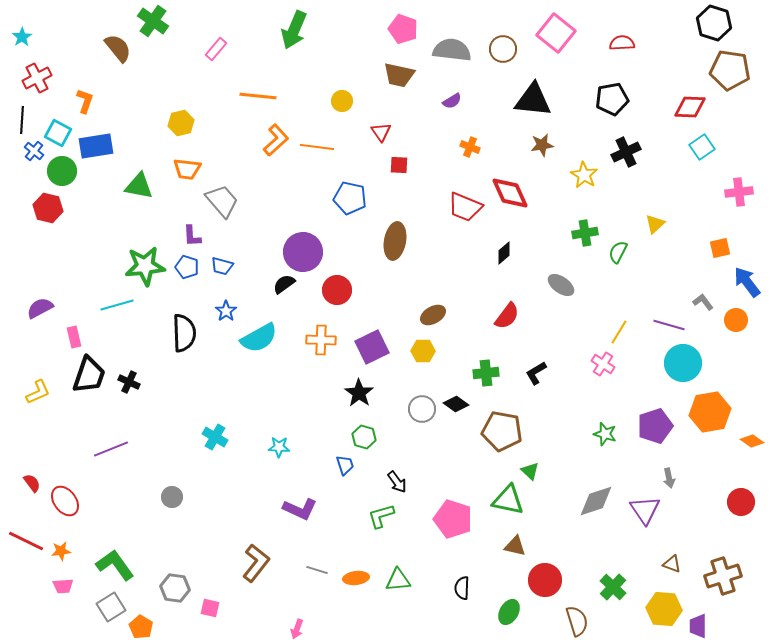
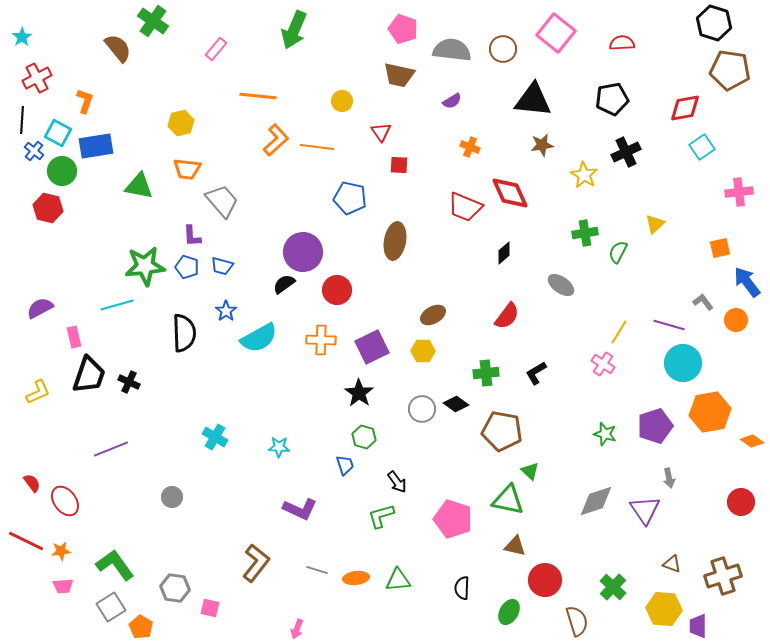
red diamond at (690, 107): moved 5 px left, 1 px down; rotated 12 degrees counterclockwise
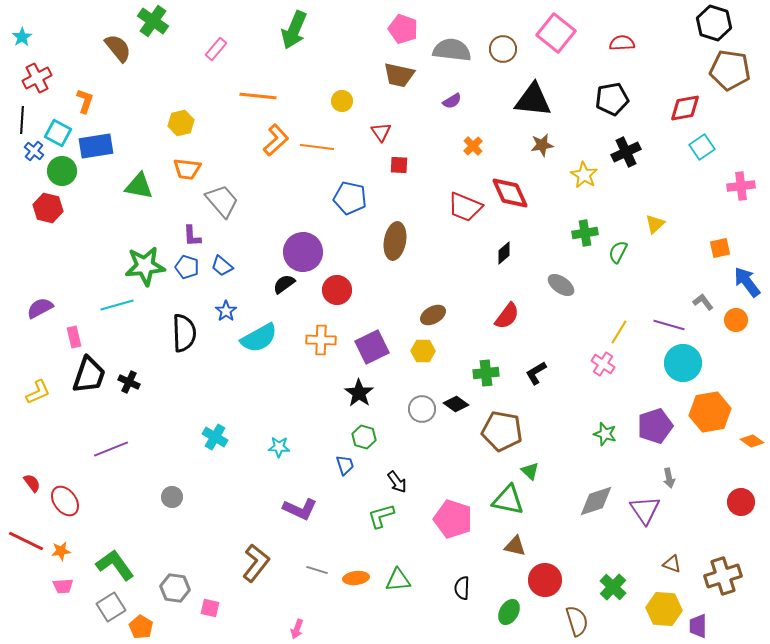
orange cross at (470, 147): moved 3 px right, 1 px up; rotated 24 degrees clockwise
pink cross at (739, 192): moved 2 px right, 6 px up
blue trapezoid at (222, 266): rotated 25 degrees clockwise
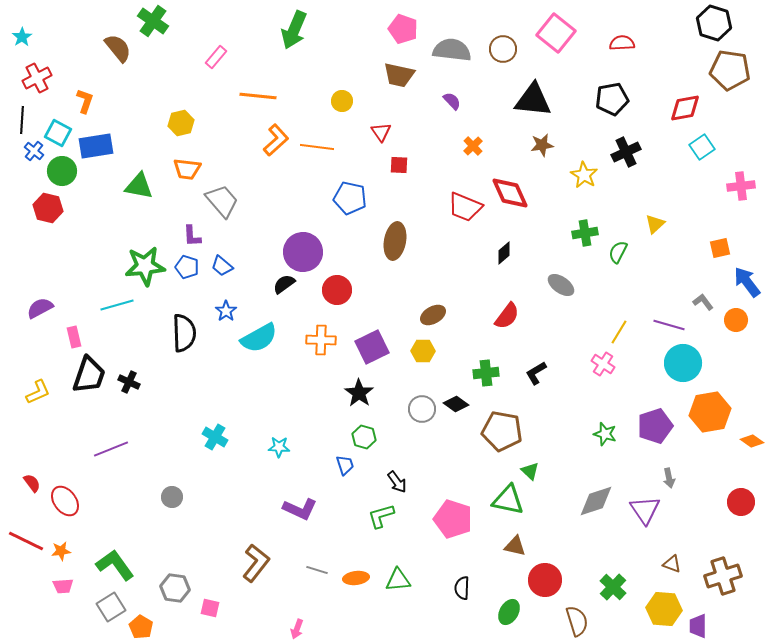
pink rectangle at (216, 49): moved 8 px down
purple semicircle at (452, 101): rotated 102 degrees counterclockwise
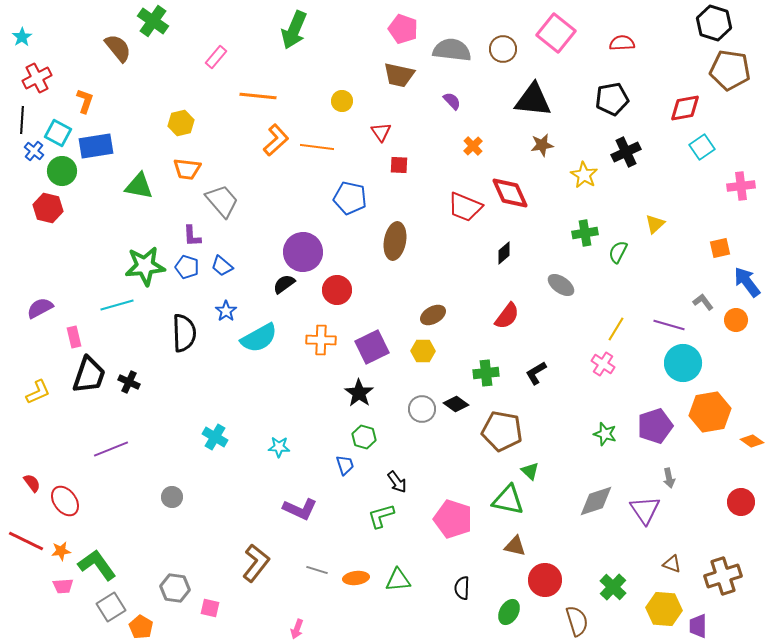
yellow line at (619, 332): moved 3 px left, 3 px up
green L-shape at (115, 565): moved 18 px left
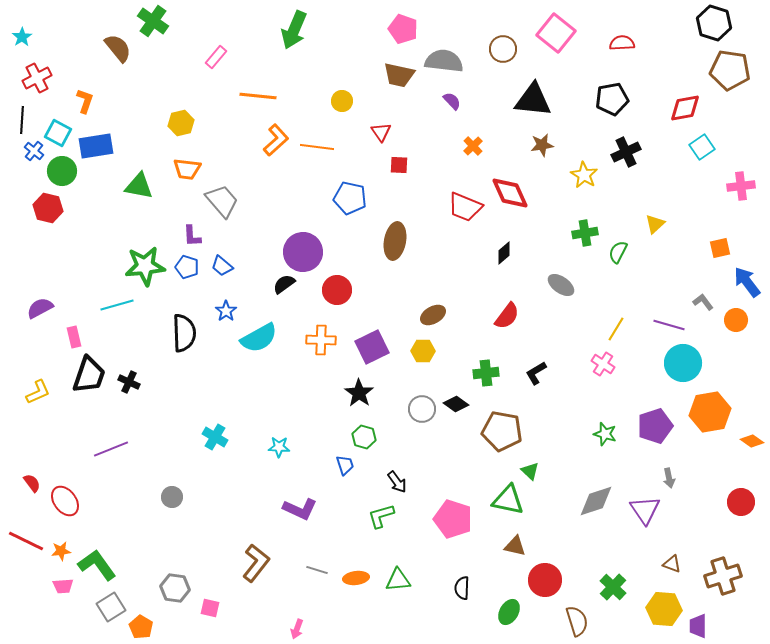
gray semicircle at (452, 50): moved 8 px left, 11 px down
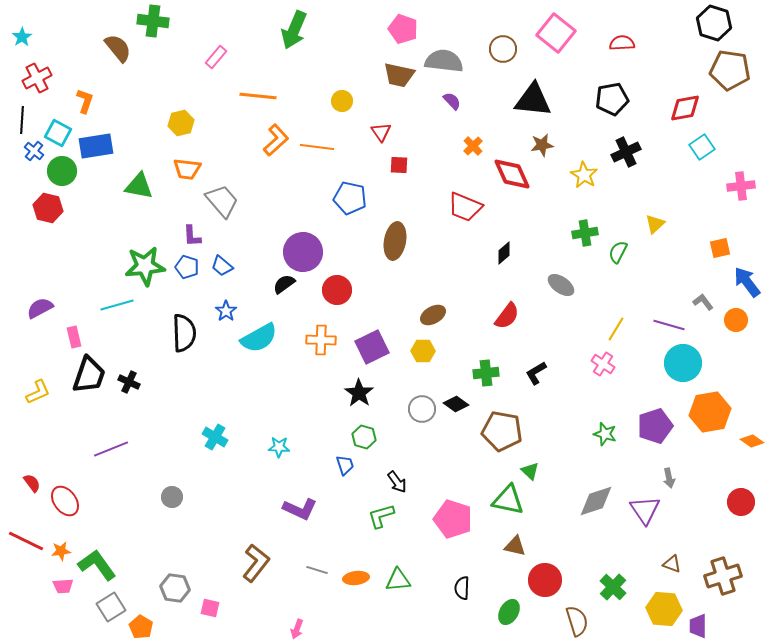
green cross at (153, 21): rotated 28 degrees counterclockwise
red diamond at (510, 193): moved 2 px right, 19 px up
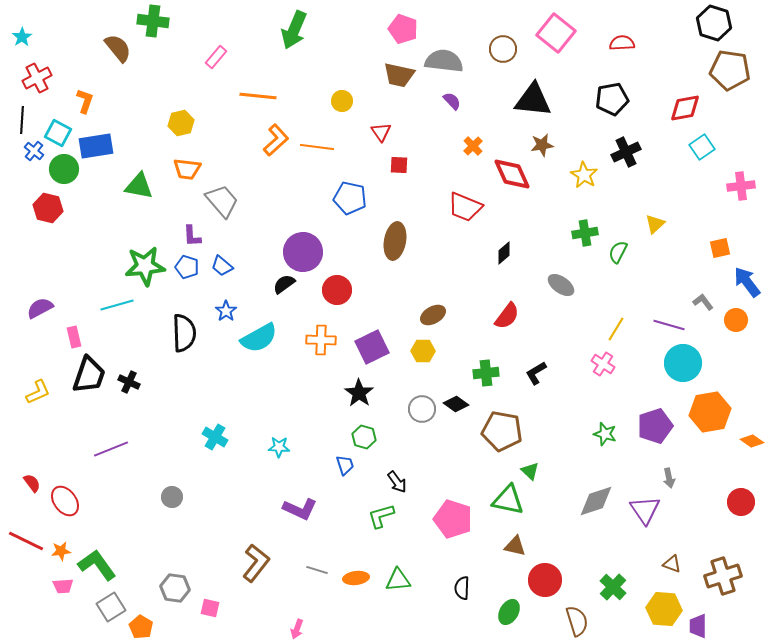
green circle at (62, 171): moved 2 px right, 2 px up
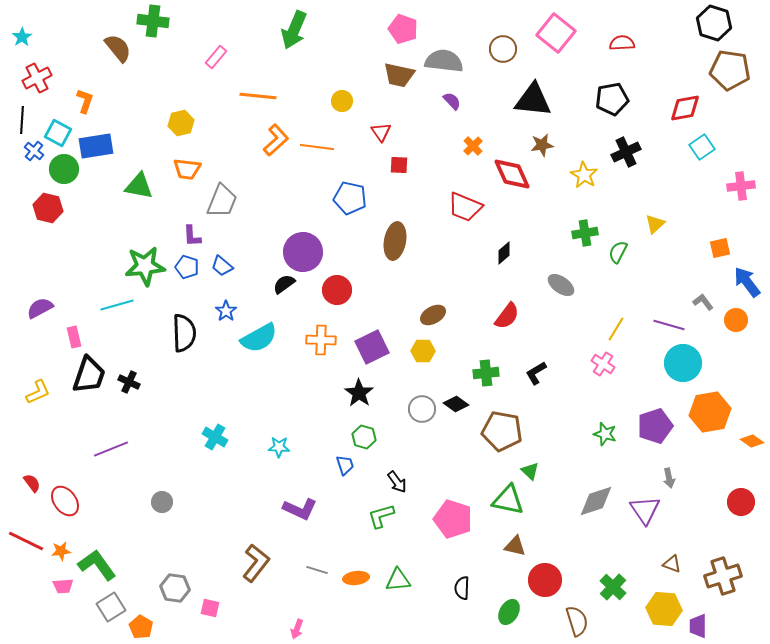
gray trapezoid at (222, 201): rotated 63 degrees clockwise
gray circle at (172, 497): moved 10 px left, 5 px down
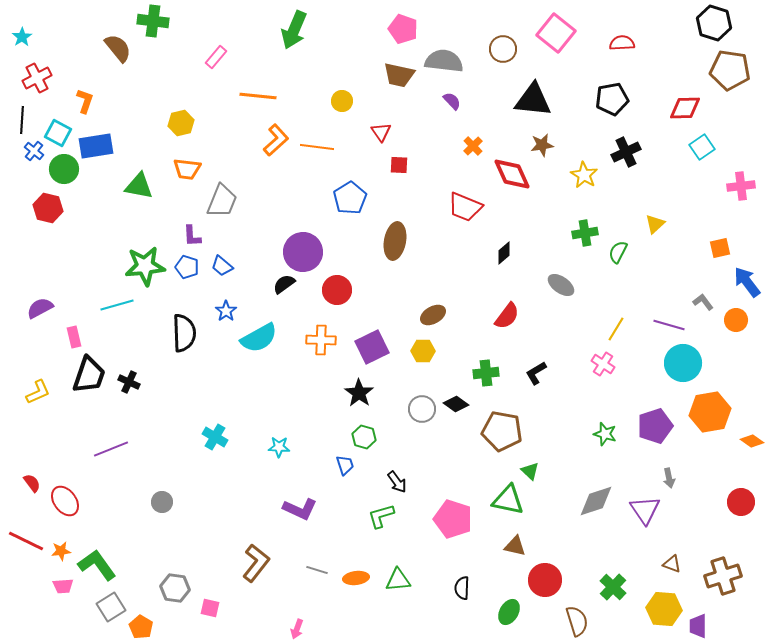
red diamond at (685, 108): rotated 8 degrees clockwise
blue pentagon at (350, 198): rotated 28 degrees clockwise
